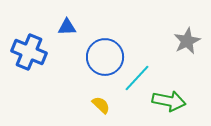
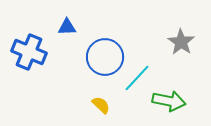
gray star: moved 6 px left, 1 px down; rotated 12 degrees counterclockwise
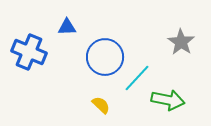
green arrow: moved 1 px left, 1 px up
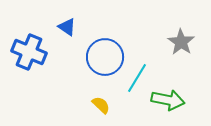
blue triangle: rotated 36 degrees clockwise
cyan line: rotated 12 degrees counterclockwise
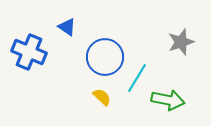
gray star: rotated 20 degrees clockwise
yellow semicircle: moved 1 px right, 8 px up
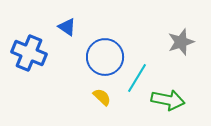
blue cross: moved 1 px down
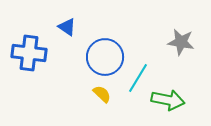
gray star: rotated 28 degrees clockwise
blue cross: rotated 16 degrees counterclockwise
cyan line: moved 1 px right
yellow semicircle: moved 3 px up
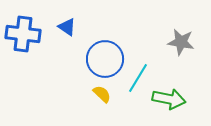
blue cross: moved 6 px left, 19 px up
blue circle: moved 2 px down
green arrow: moved 1 px right, 1 px up
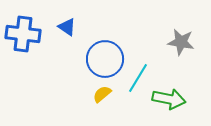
yellow semicircle: rotated 84 degrees counterclockwise
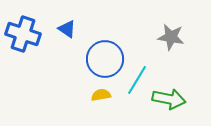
blue triangle: moved 2 px down
blue cross: rotated 12 degrees clockwise
gray star: moved 10 px left, 5 px up
cyan line: moved 1 px left, 2 px down
yellow semicircle: moved 1 px left, 1 px down; rotated 30 degrees clockwise
